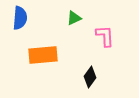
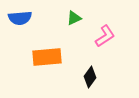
blue semicircle: rotated 80 degrees clockwise
pink L-shape: rotated 60 degrees clockwise
orange rectangle: moved 4 px right, 2 px down
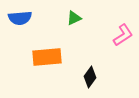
pink L-shape: moved 18 px right, 1 px up
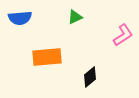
green triangle: moved 1 px right, 1 px up
black diamond: rotated 15 degrees clockwise
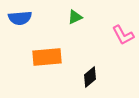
pink L-shape: rotated 95 degrees clockwise
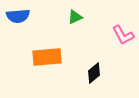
blue semicircle: moved 2 px left, 2 px up
black diamond: moved 4 px right, 4 px up
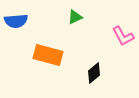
blue semicircle: moved 2 px left, 5 px down
pink L-shape: moved 1 px down
orange rectangle: moved 1 px right, 2 px up; rotated 20 degrees clockwise
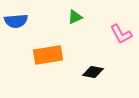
pink L-shape: moved 2 px left, 2 px up
orange rectangle: rotated 24 degrees counterclockwise
black diamond: moved 1 px left, 1 px up; rotated 50 degrees clockwise
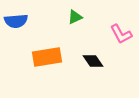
orange rectangle: moved 1 px left, 2 px down
black diamond: moved 11 px up; rotated 45 degrees clockwise
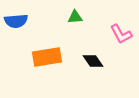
green triangle: rotated 21 degrees clockwise
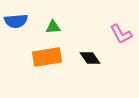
green triangle: moved 22 px left, 10 px down
black diamond: moved 3 px left, 3 px up
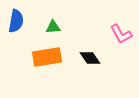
blue semicircle: rotated 75 degrees counterclockwise
